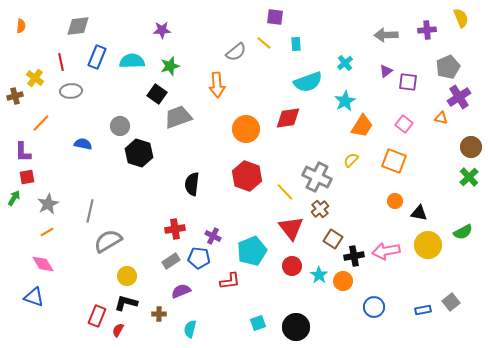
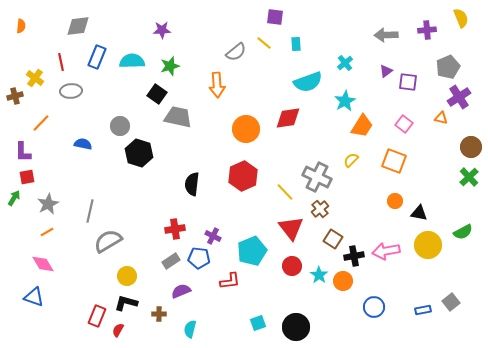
gray trapezoid at (178, 117): rotated 32 degrees clockwise
red hexagon at (247, 176): moved 4 px left; rotated 16 degrees clockwise
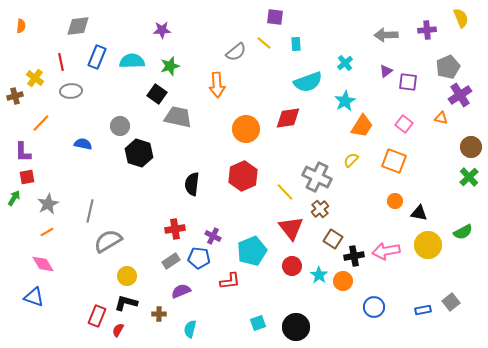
purple cross at (459, 97): moved 1 px right, 2 px up
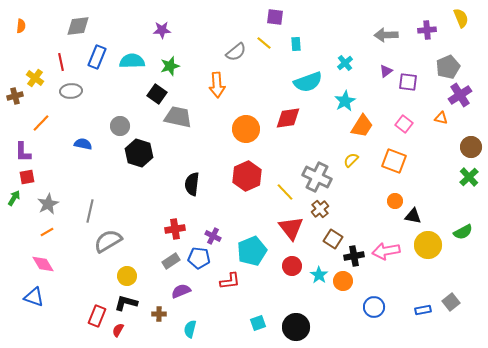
red hexagon at (243, 176): moved 4 px right
black triangle at (419, 213): moved 6 px left, 3 px down
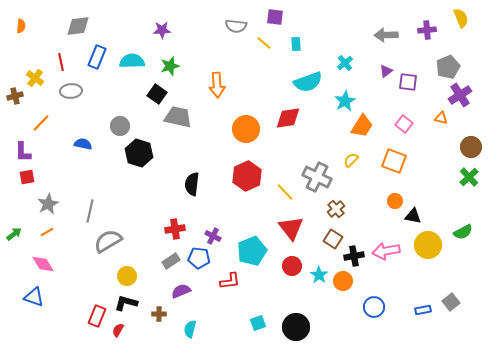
gray semicircle at (236, 52): moved 26 px up; rotated 45 degrees clockwise
green arrow at (14, 198): moved 36 px down; rotated 21 degrees clockwise
brown cross at (320, 209): moved 16 px right
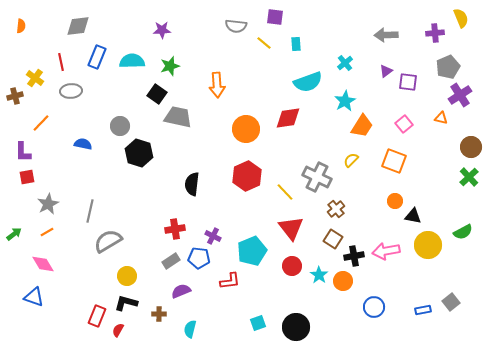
purple cross at (427, 30): moved 8 px right, 3 px down
pink square at (404, 124): rotated 12 degrees clockwise
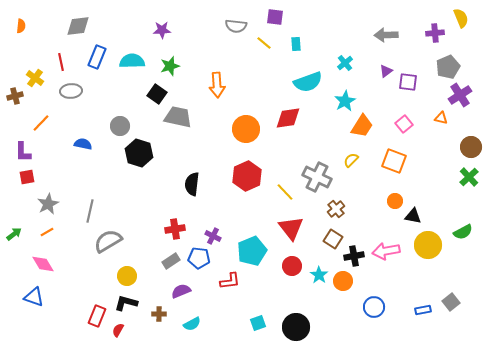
cyan semicircle at (190, 329): moved 2 px right, 5 px up; rotated 132 degrees counterclockwise
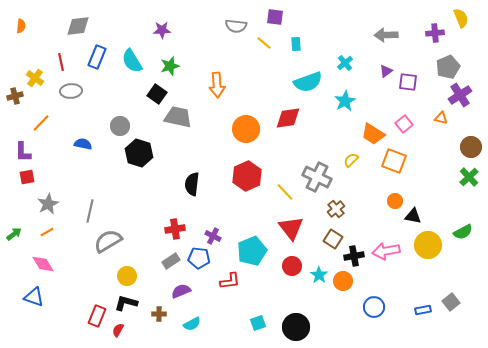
cyan semicircle at (132, 61): rotated 120 degrees counterclockwise
orange trapezoid at (362, 126): moved 11 px right, 8 px down; rotated 90 degrees clockwise
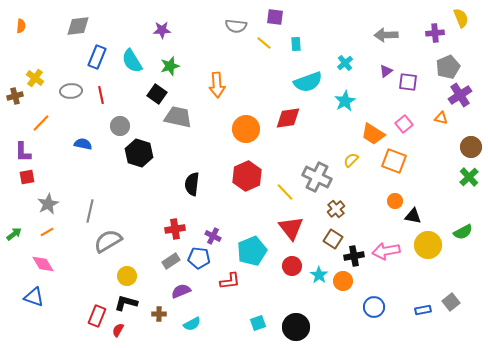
red line at (61, 62): moved 40 px right, 33 px down
